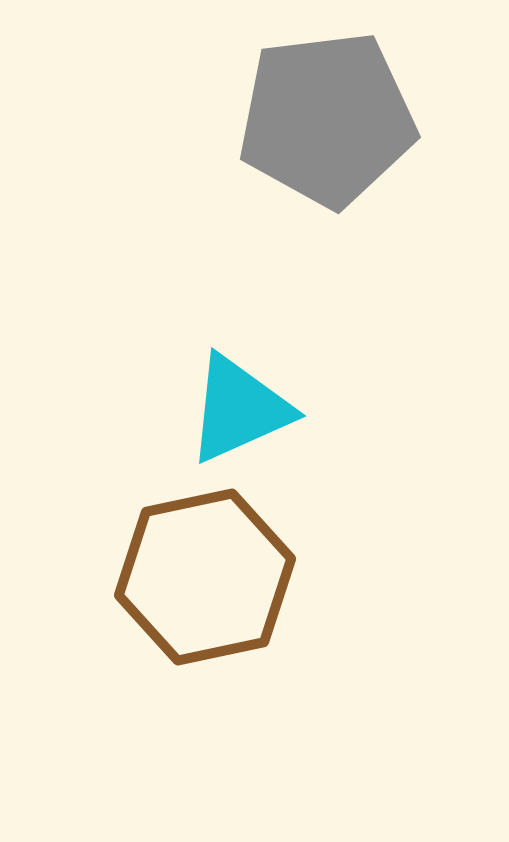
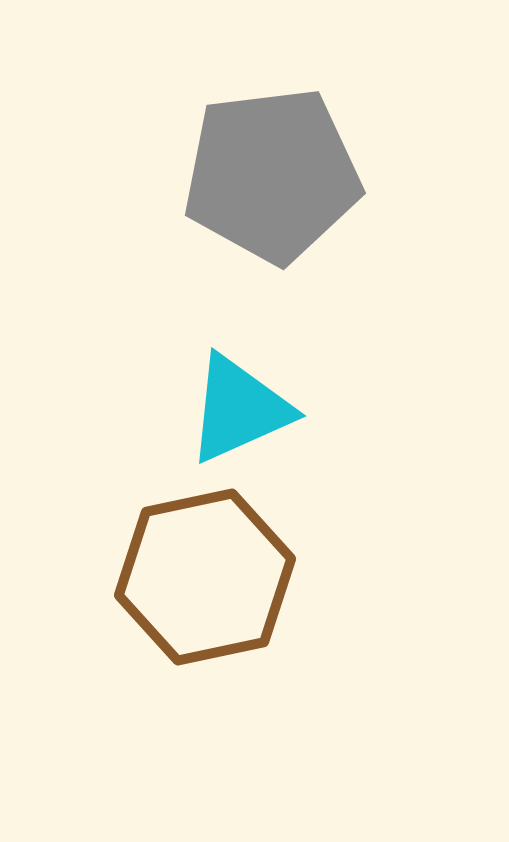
gray pentagon: moved 55 px left, 56 px down
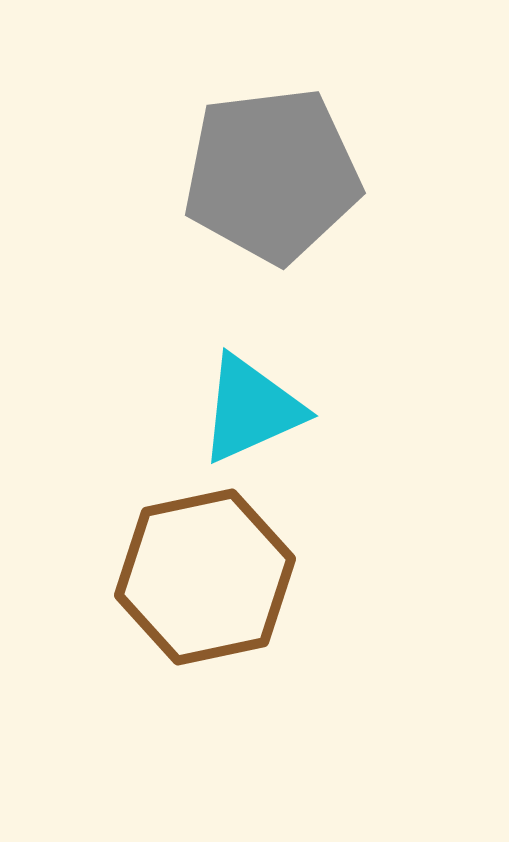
cyan triangle: moved 12 px right
